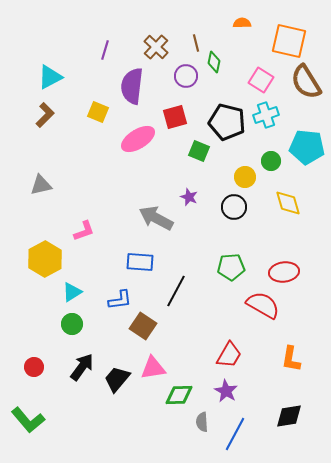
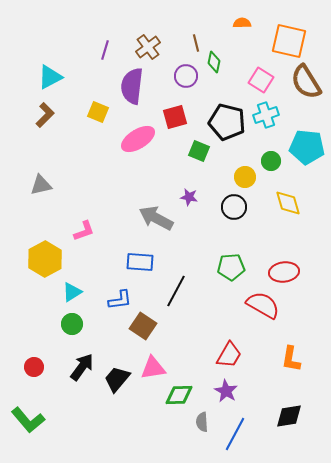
brown cross at (156, 47): moved 8 px left; rotated 10 degrees clockwise
purple star at (189, 197): rotated 12 degrees counterclockwise
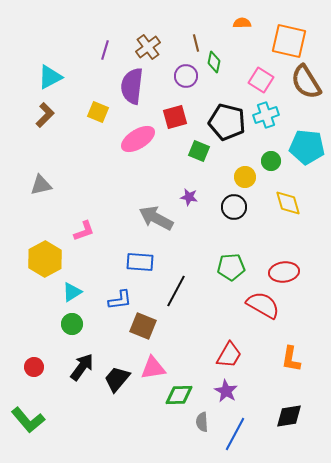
brown square at (143, 326): rotated 12 degrees counterclockwise
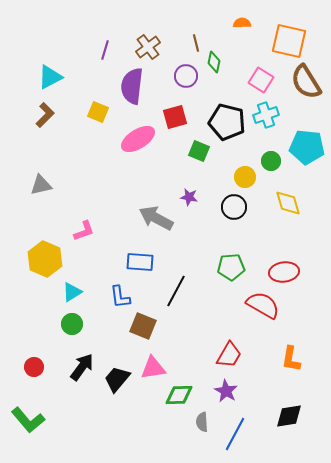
yellow hexagon at (45, 259): rotated 8 degrees counterclockwise
blue L-shape at (120, 300): moved 3 px up; rotated 90 degrees clockwise
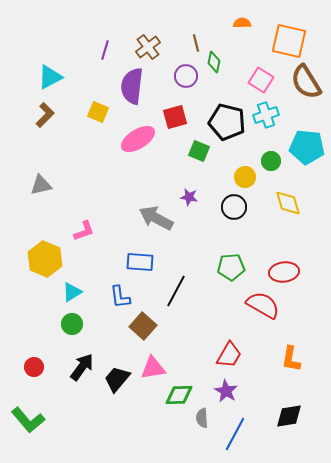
brown square at (143, 326): rotated 20 degrees clockwise
gray semicircle at (202, 422): moved 4 px up
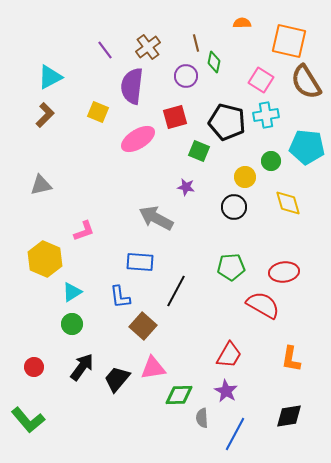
purple line at (105, 50): rotated 54 degrees counterclockwise
cyan cross at (266, 115): rotated 10 degrees clockwise
purple star at (189, 197): moved 3 px left, 10 px up
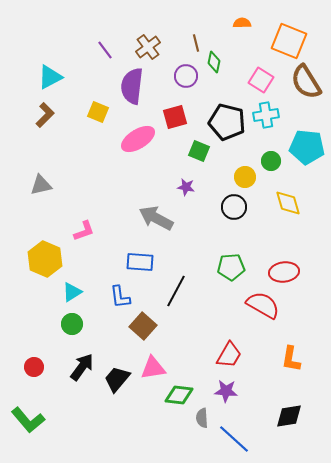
orange square at (289, 41): rotated 9 degrees clockwise
purple star at (226, 391): rotated 25 degrees counterclockwise
green diamond at (179, 395): rotated 8 degrees clockwise
blue line at (235, 434): moved 1 px left, 5 px down; rotated 76 degrees counterclockwise
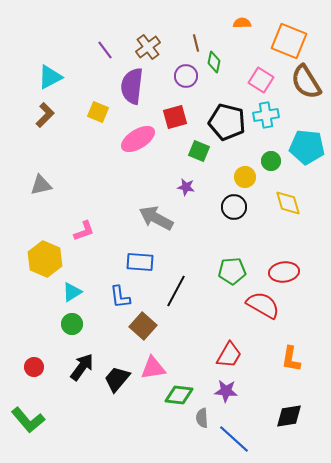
green pentagon at (231, 267): moved 1 px right, 4 px down
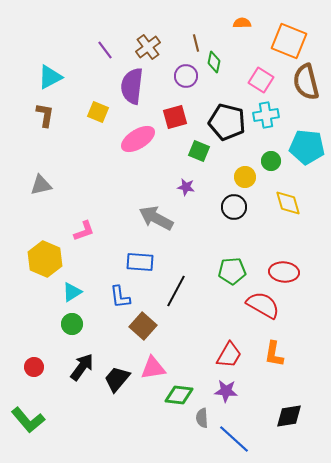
brown semicircle at (306, 82): rotated 18 degrees clockwise
brown L-shape at (45, 115): rotated 35 degrees counterclockwise
red ellipse at (284, 272): rotated 12 degrees clockwise
orange L-shape at (291, 359): moved 17 px left, 5 px up
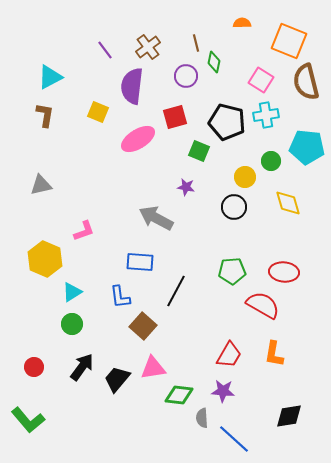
purple star at (226, 391): moved 3 px left
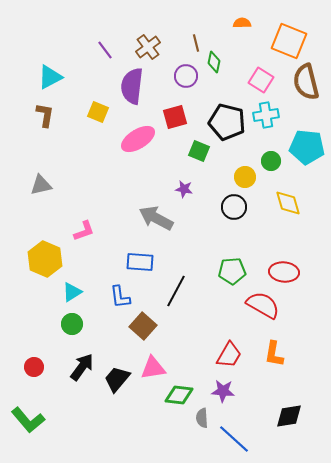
purple star at (186, 187): moved 2 px left, 2 px down
